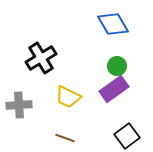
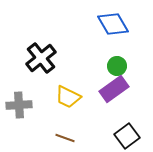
black cross: rotated 8 degrees counterclockwise
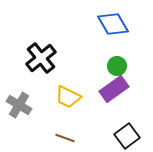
gray cross: rotated 35 degrees clockwise
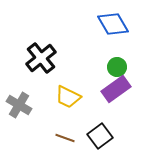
green circle: moved 1 px down
purple rectangle: moved 2 px right
black square: moved 27 px left
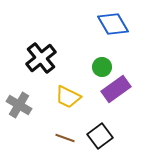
green circle: moved 15 px left
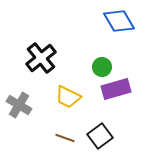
blue diamond: moved 6 px right, 3 px up
purple rectangle: rotated 20 degrees clockwise
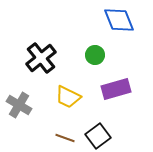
blue diamond: moved 1 px up; rotated 8 degrees clockwise
green circle: moved 7 px left, 12 px up
black square: moved 2 px left
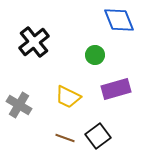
black cross: moved 7 px left, 16 px up
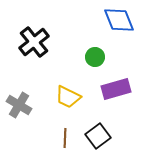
green circle: moved 2 px down
brown line: rotated 72 degrees clockwise
